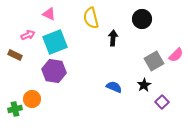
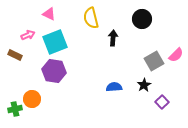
blue semicircle: rotated 28 degrees counterclockwise
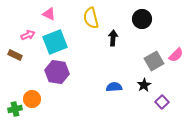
purple hexagon: moved 3 px right, 1 px down
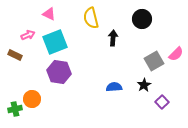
pink semicircle: moved 1 px up
purple hexagon: moved 2 px right
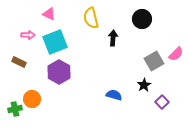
pink arrow: rotated 24 degrees clockwise
brown rectangle: moved 4 px right, 7 px down
purple hexagon: rotated 20 degrees clockwise
blue semicircle: moved 8 px down; rotated 21 degrees clockwise
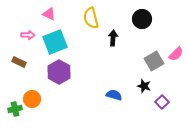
black star: moved 1 px down; rotated 24 degrees counterclockwise
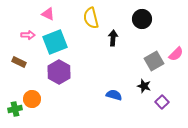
pink triangle: moved 1 px left
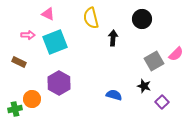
purple hexagon: moved 11 px down
